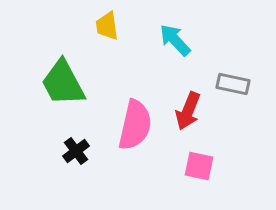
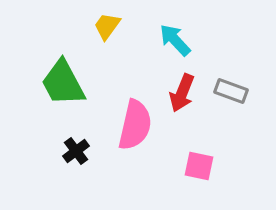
yellow trapezoid: rotated 44 degrees clockwise
gray rectangle: moved 2 px left, 7 px down; rotated 8 degrees clockwise
red arrow: moved 6 px left, 18 px up
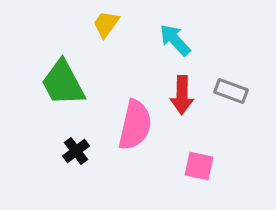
yellow trapezoid: moved 1 px left, 2 px up
red arrow: moved 2 px down; rotated 21 degrees counterclockwise
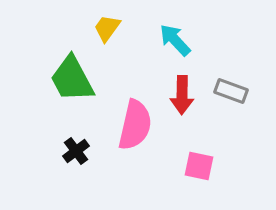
yellow trapezoid: moved 1 px right, 4 px down
green trapezoid: moved 9 px right, 4 px up
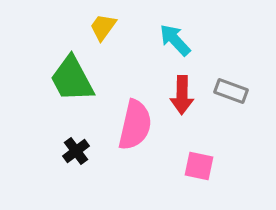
yellow trapezoid: moved 4 px left, 1 px up
